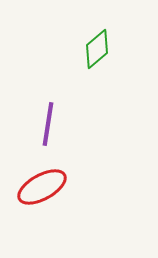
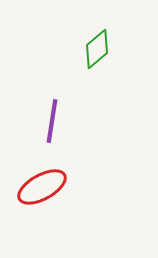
purple line: moved 4 px right, 3 px up
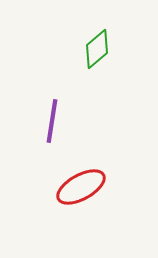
red ellipse: moved 39 px right
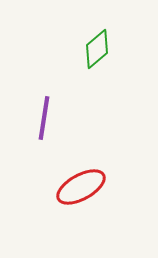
purple line: moved 8 px left, 3 px up
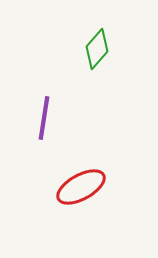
green diamond: rotated 9 degrees counterclockwise
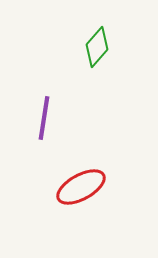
green diamond: moved 2 px up
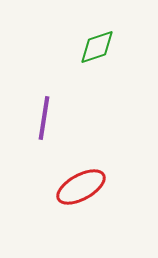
green diamond: rotated 30 degrees clockwise
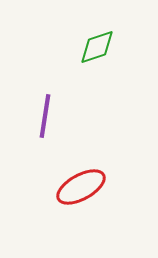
purple line: moved 1 px right, 2 px up
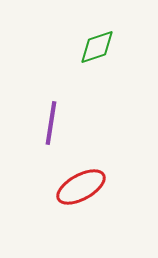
purple line: moved 6 px right, 7 px down
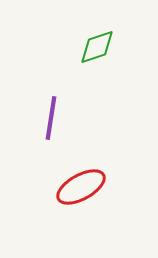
purple line: moved 5 px up
